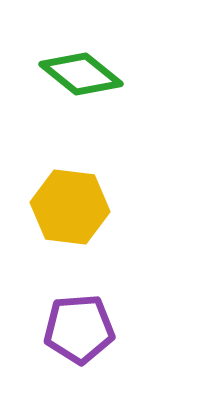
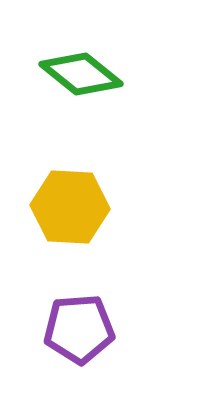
yellow hexagon: rotated 4 degrees counterclockwise
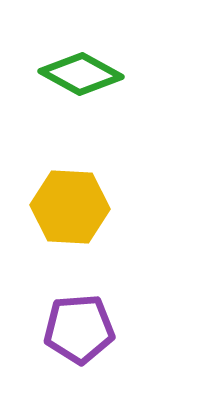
green diamond: rotated 10 degrees counterclockwise
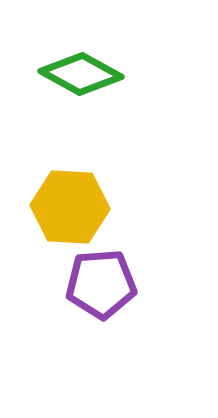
purple pentagon: moved 22 px right, 45 px up
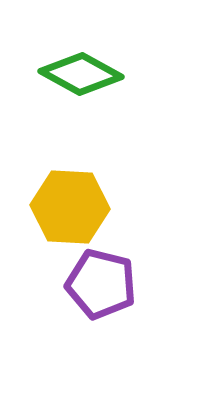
purple pentagon: rotated 18 degrees clockwise
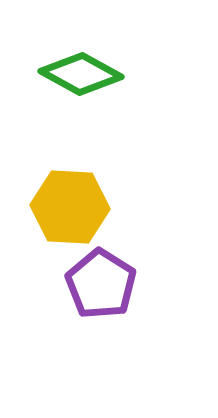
purple pentagon: rotated 18 degrees clockwise
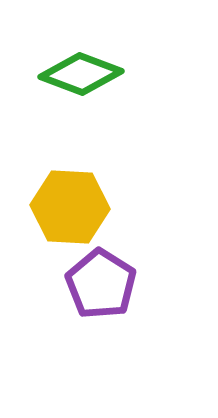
green diamond: rotated 8 degrees counterclockwise
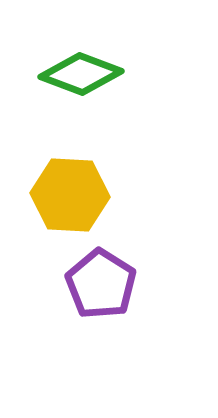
yellow hexagon: moved 12 px up
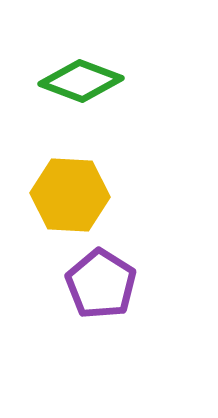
green diamond: moved 7 px down
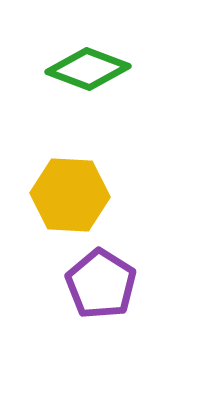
green diamond: moved 7 px right, 12 px up
